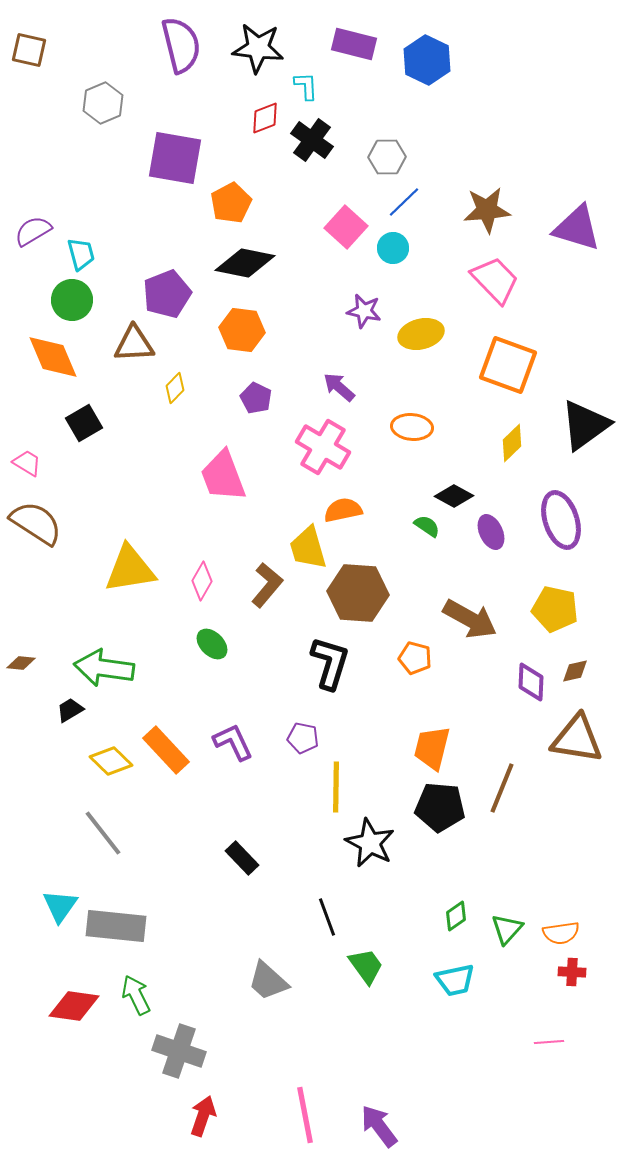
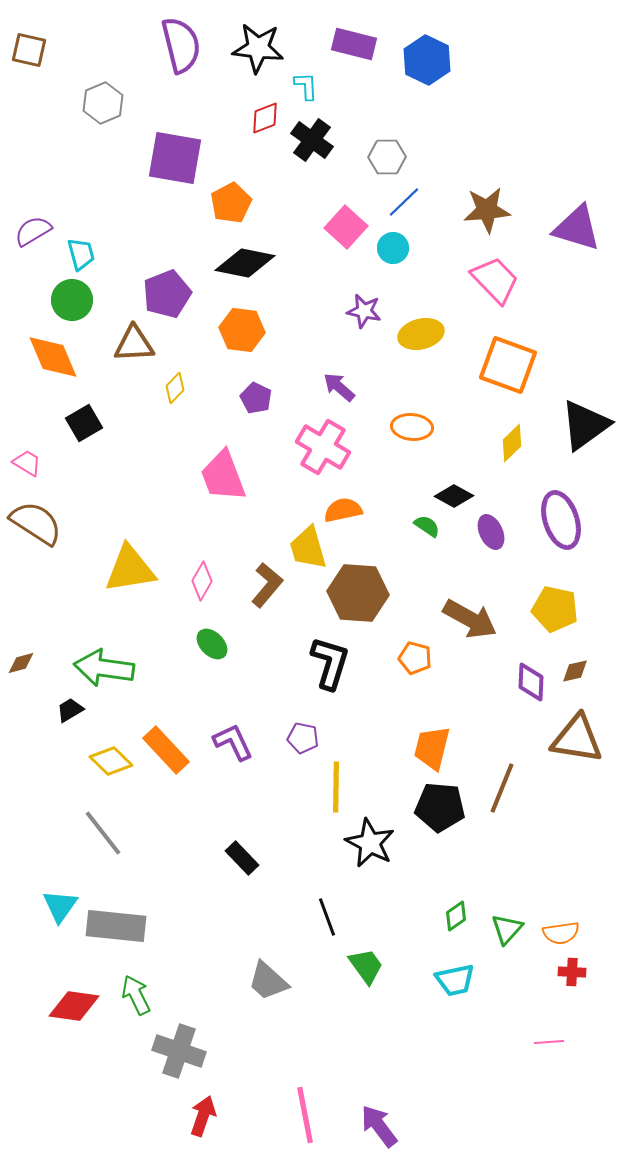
brown diamond at (21, 663): rotated 20 degrees counterclockwise
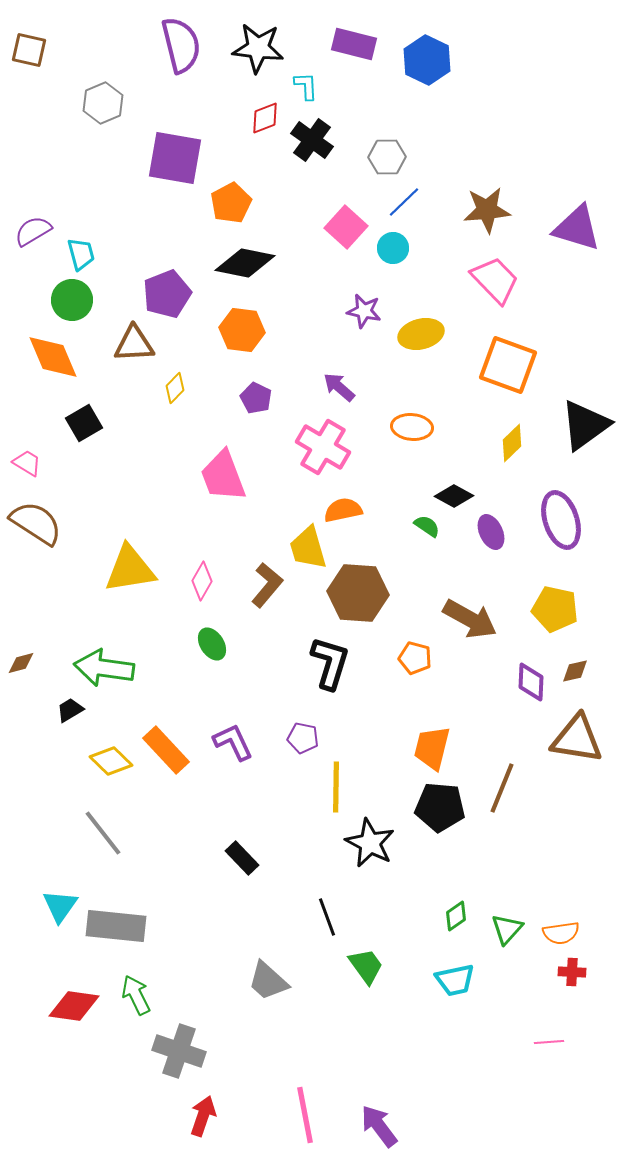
green ellipse at (212, 644): rotated 12 degrees clockwise
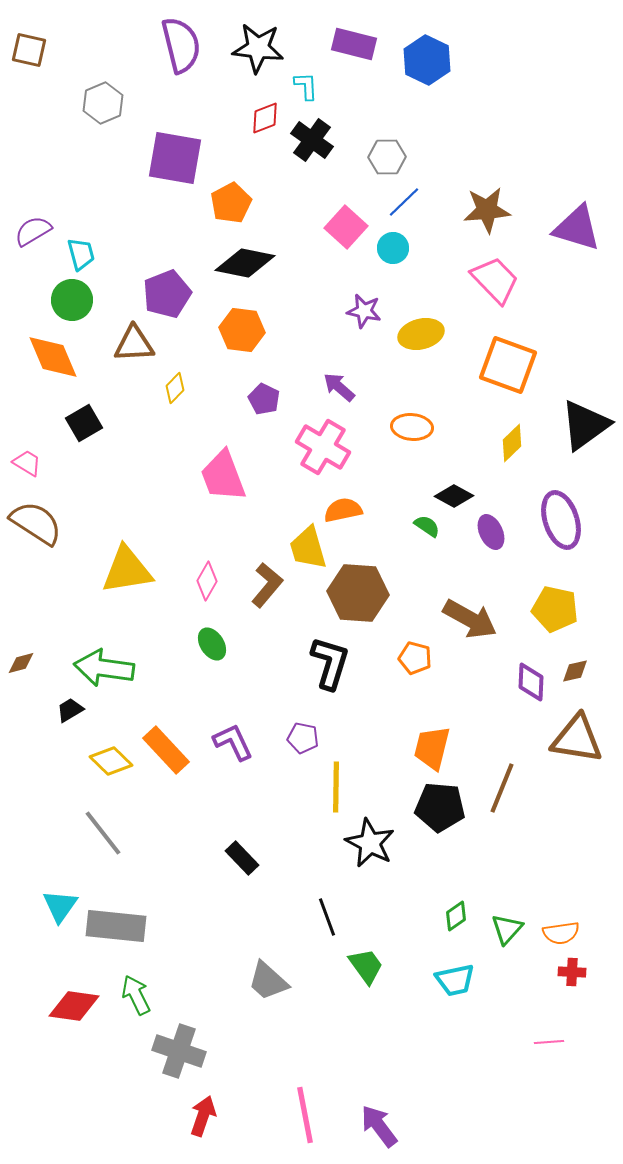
purple pentagon at (256, 398): moved 8 px right, 1 px down
yellow triangle at (130, 569): moved 3 px left, 1 px down
pink diamond at (202, 581): moved 5 px right
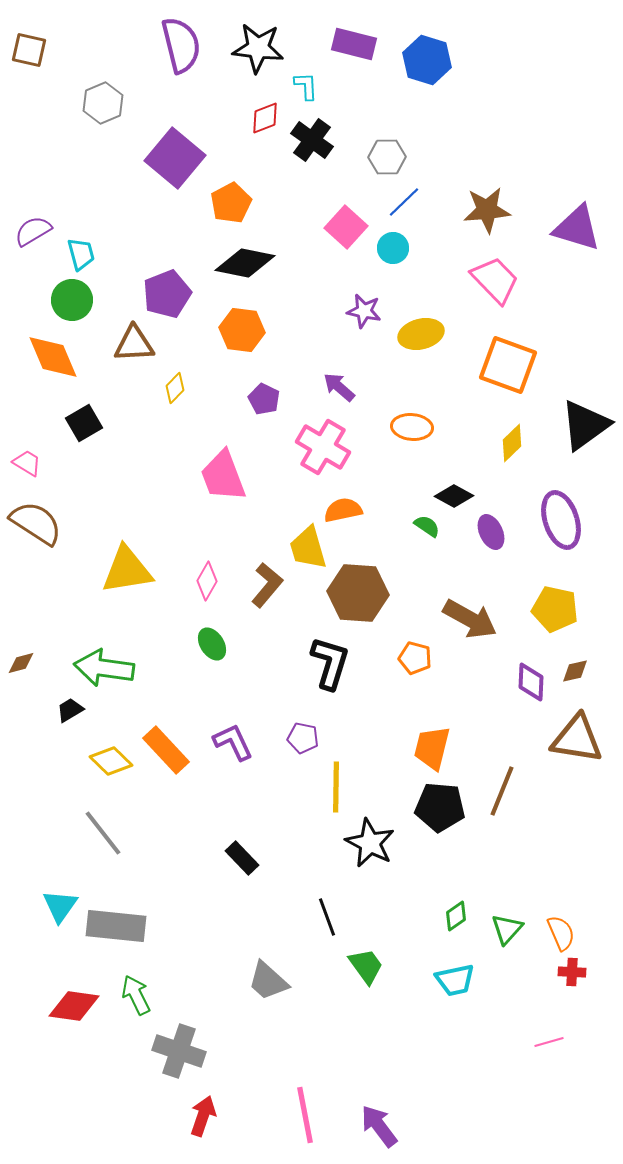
blue hexagon at (427, 60): rotated 9 degrees counterclockwise
purple square at (175, 158): rotated 30 degrees clockwise
brown line at (502, 788): moved 3 px down
orange semicircle at (561, 933): rotated 105 degrees counterclockwise
pink line at (549, 1042): rotated 12 degrees counterclockwise
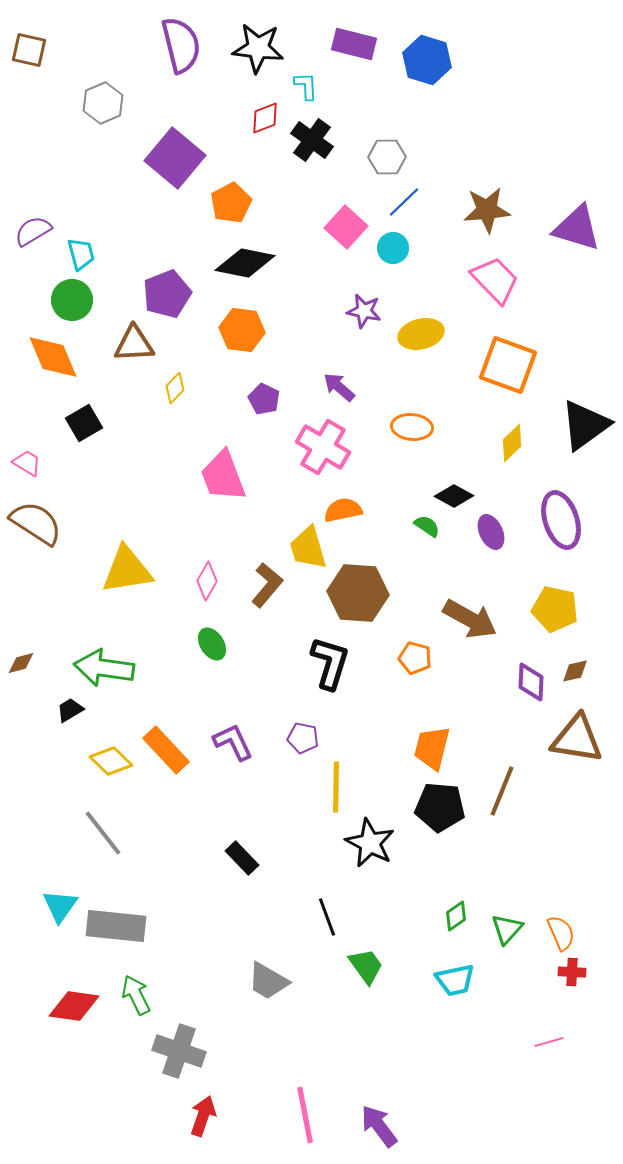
gray trapezoid at (268, 981): rotated 12 degrees counterclockwise
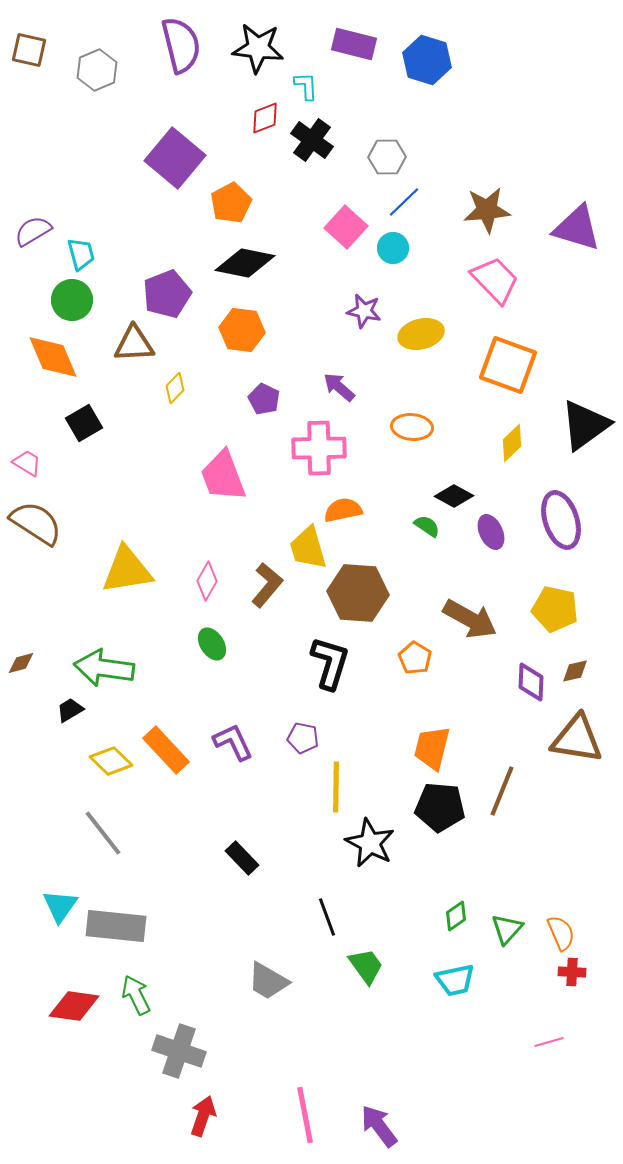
gray hexagon at (103, 103): moved 6 px left, 33 px up
pink cross at (323, 447): moved 4 px left, 1 px down; rotated 32 degrees counterclockwise
orange pentagon at (415, 658): rotated 16 degrees clockwise
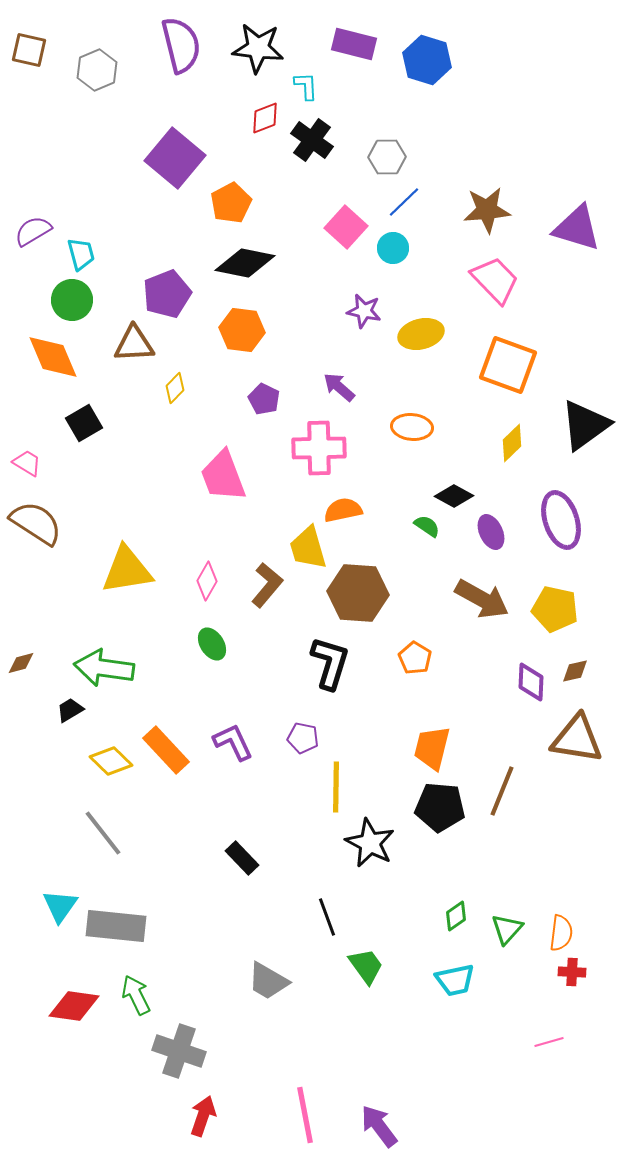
brown arrow at (470, 619): moved 12 px right, 20 px up
orange semicircle at (561, 933): rotated 30 degrees clockwise
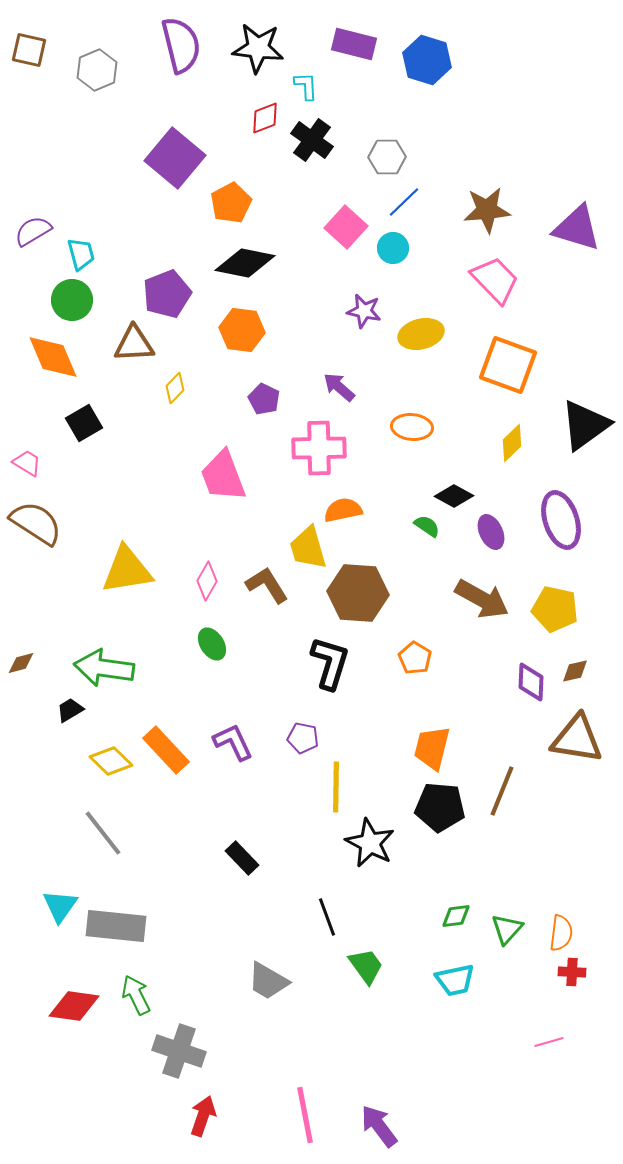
brown L-shape at (267, 585): rotated 72 degrees counterclockwise
green diamond at (456, 916): rotated 28 degrees clockwise
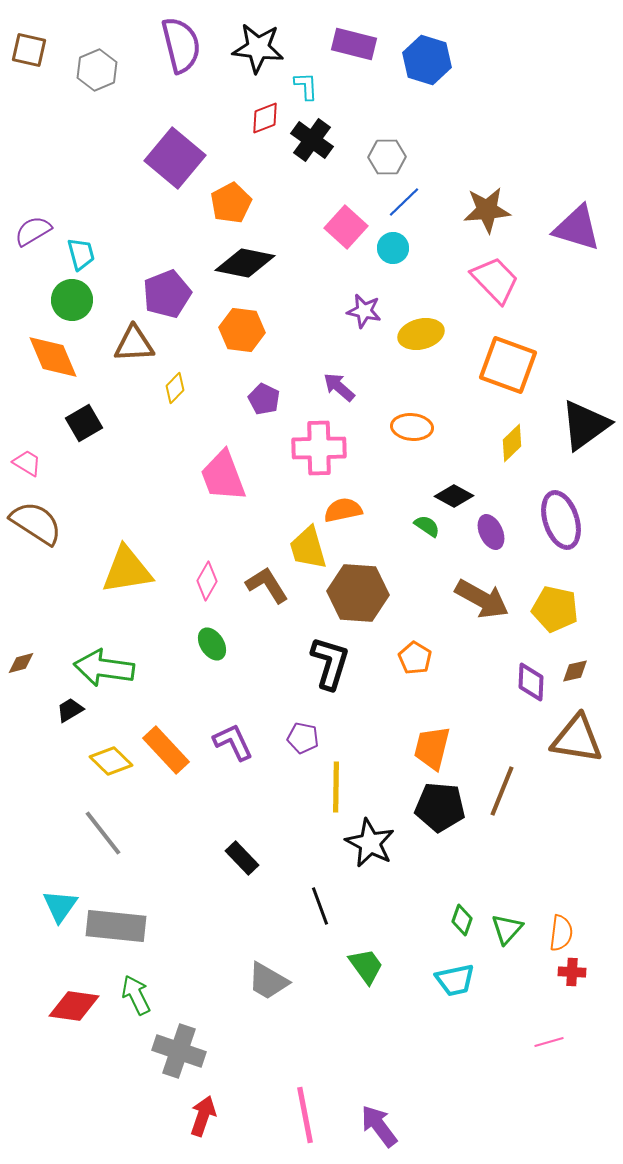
green diamond at (456, 916): moved 6 px right, 4 px down; rotated 64 degrees counterclockwise
black line at (327, 917): moved 7 px left, 11 px up
